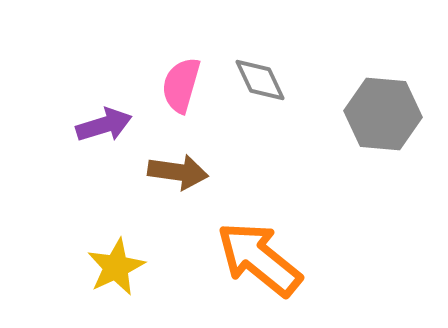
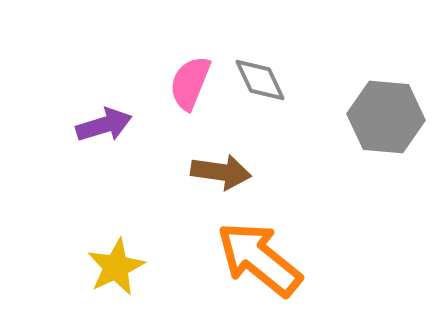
pink semicircle: moved 9 px right, 2 px up; rotated 6 degrees clockwise
gray hexagon: moved 3 px right, 3 px down
brown arrow: moved 43 px right
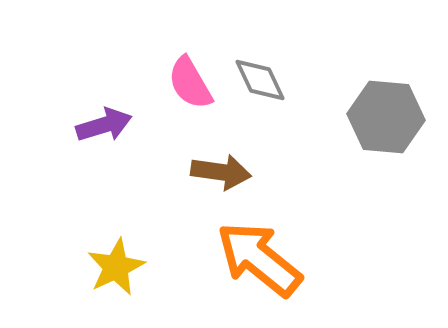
pink semicircle: rotated 52 degrees counterclockwise
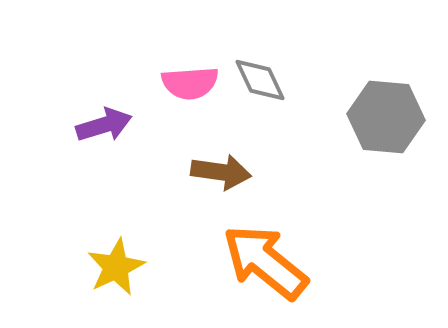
pink semicircle: rotated 64 degrees counterclockwise
orange arrow: moved 6 px right, 3 px down
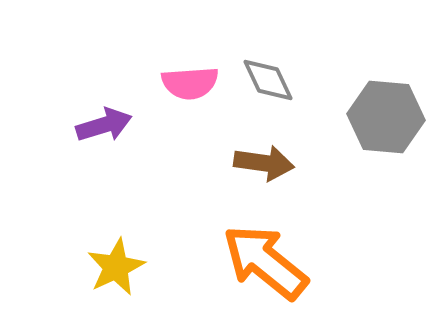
gray diamond: moved 8 px right
brown arrow: moved 43 px right, 9 px up
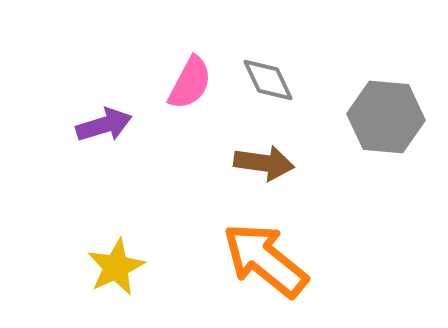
pink semicircle: rotated 58 degrees counterclockwise
orange arrow: moved 2 px up
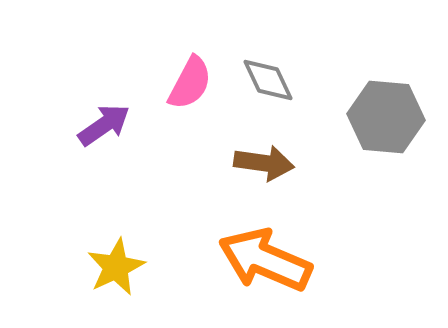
purple arrow: rotated 18 degrees counterclockwise
orange arrow: rotated 16 degrees counterclockwise
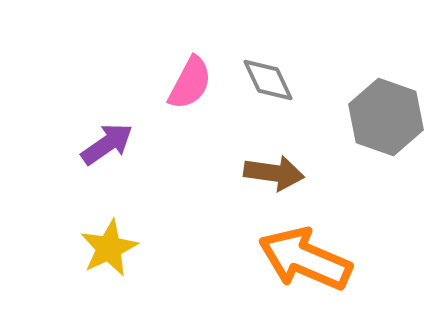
gray hexagon: rotated 14 degrees clockwise
purple arrow: moved 3 px right, 19 px down
brown arrow: moved 10 px right, 10 px down
orange arrow: moved 40 px right, 1 px up
yellow star: moved 7 px left, 19 px up
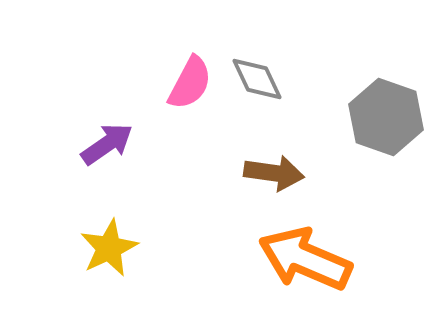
gray diamond: moved 11 px left, 1 px up
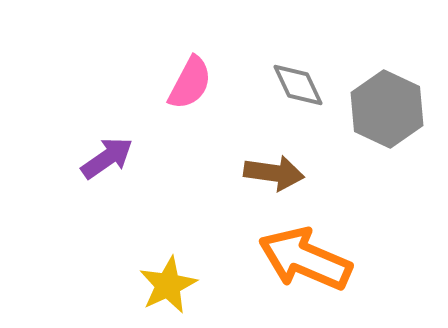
gray diamond: moved 41 px right, 6 px down
gray hexagon: moved 1 px right, 8 px up; rotated 6 degrees clockwise
purple arrow: moved 14 px down
yellow star: moved 59 px right, 37 px down
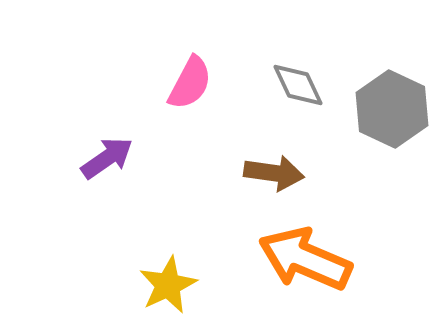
gray hexagon: moved 5 px right
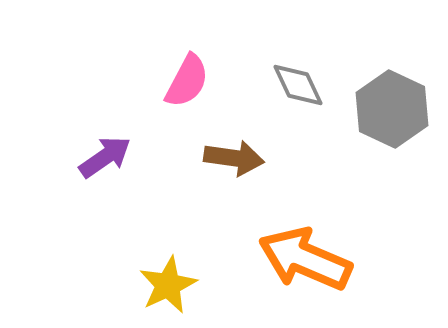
pink semicircle: moved 3 px left, 2 px up
purple arrow: moved 2 px left, 1 px up
brown arrow: moved 40 px left, 15 px up
